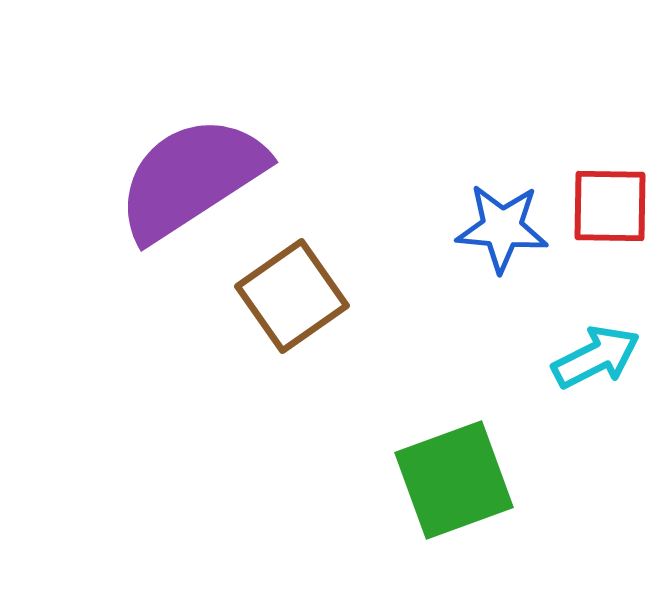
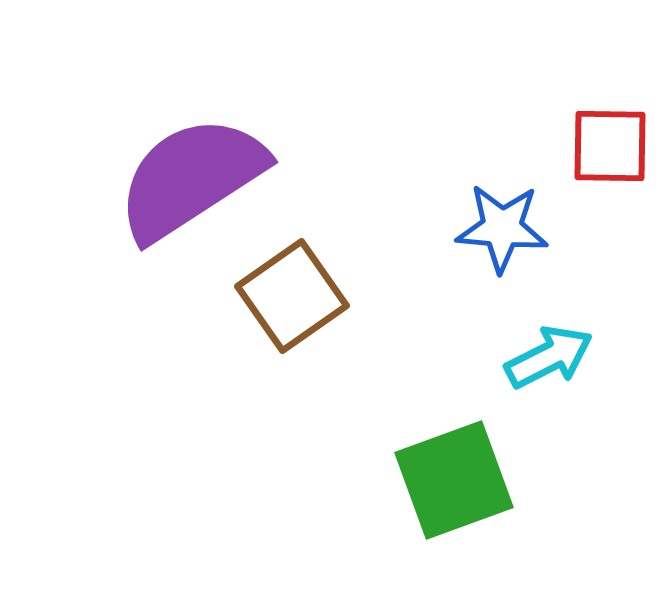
red square: moved 60 px up
cyan arrow: moved 47 px left
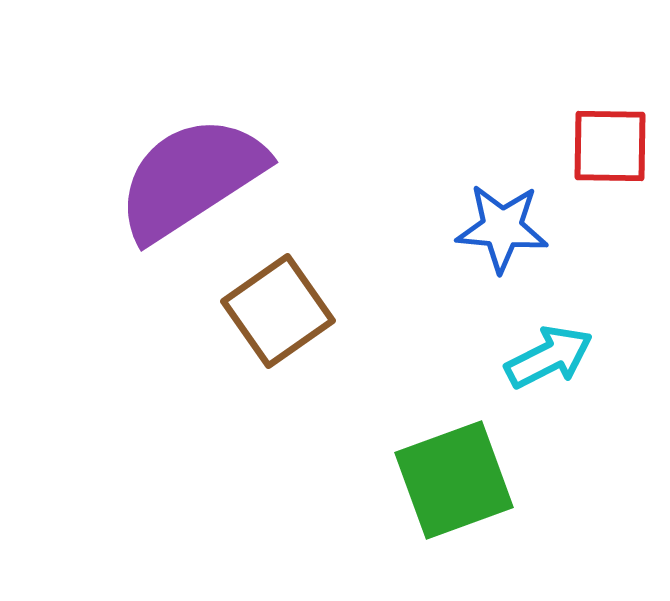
brown square: moved 14 px left, 15 px down
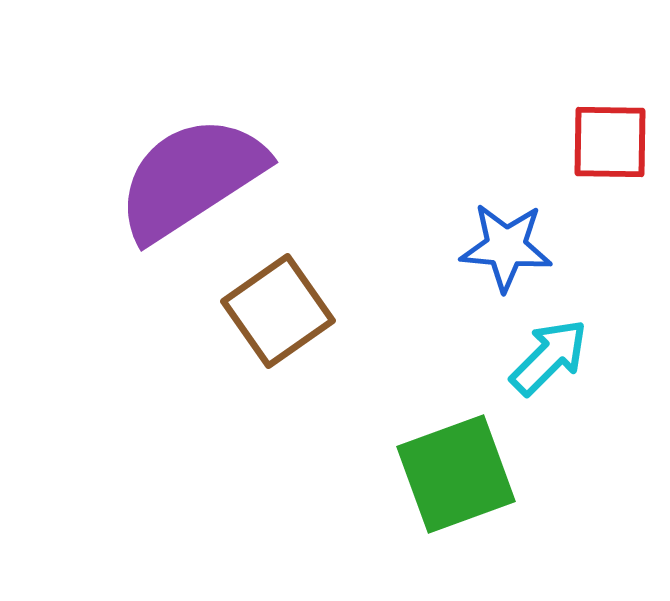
red square: moved 4 px up
blue star: moved 4 px right, 19 px down
cyan arrow: rotated 18 degrees counterclockwise
green square: moved 2 px right, 6 px up
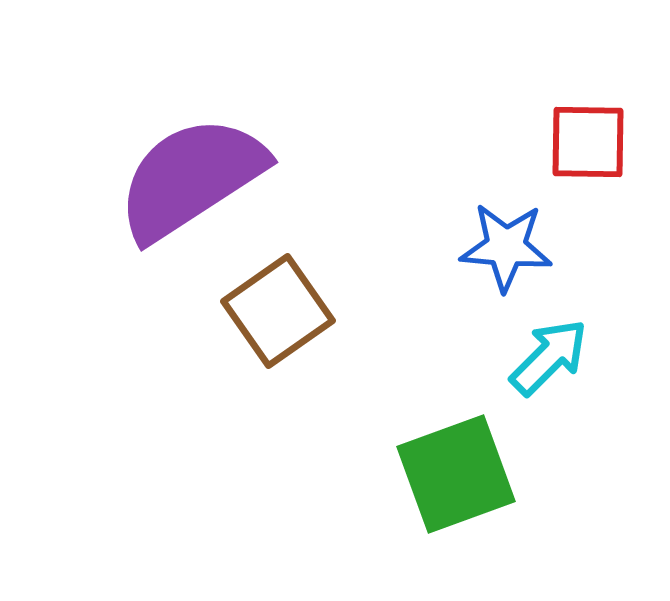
red square: moved 22 px left
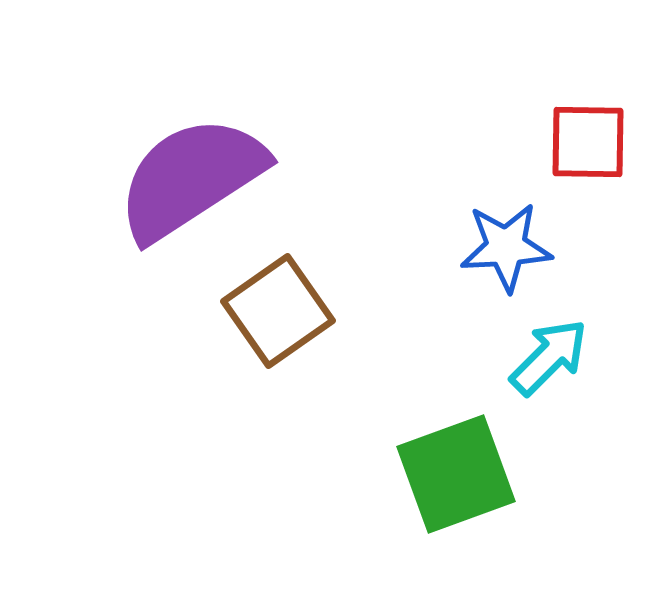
blue star: rotated 8 degrees counterclockwise
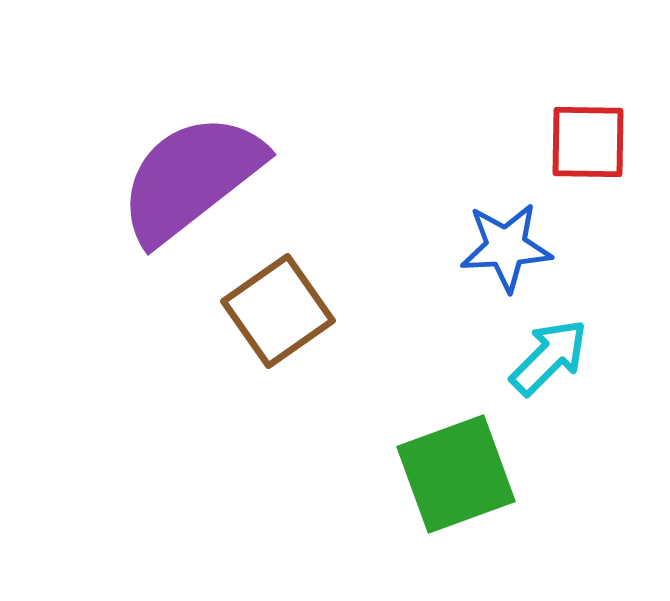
purple semicircle: rotated 5 degrees counterclockwise
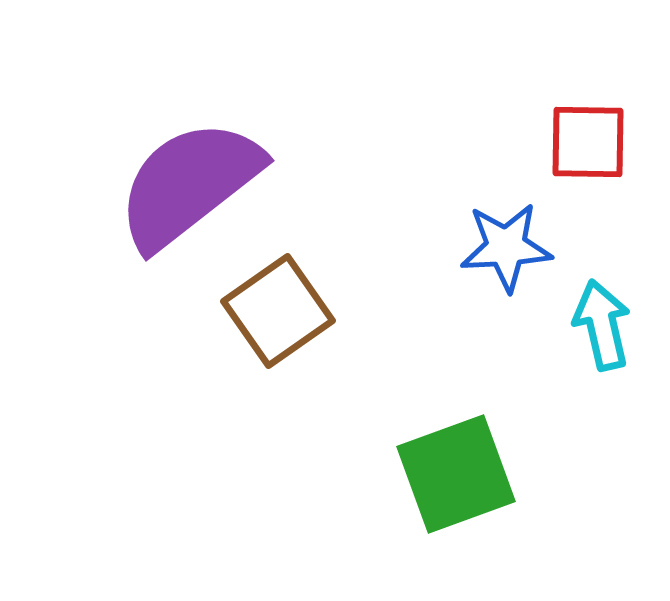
purple semicircle: moved 2 px left, 6 px down
cyan arrow: moved 53 px right, 32 px up; rotated 58 degrees counterclockwise
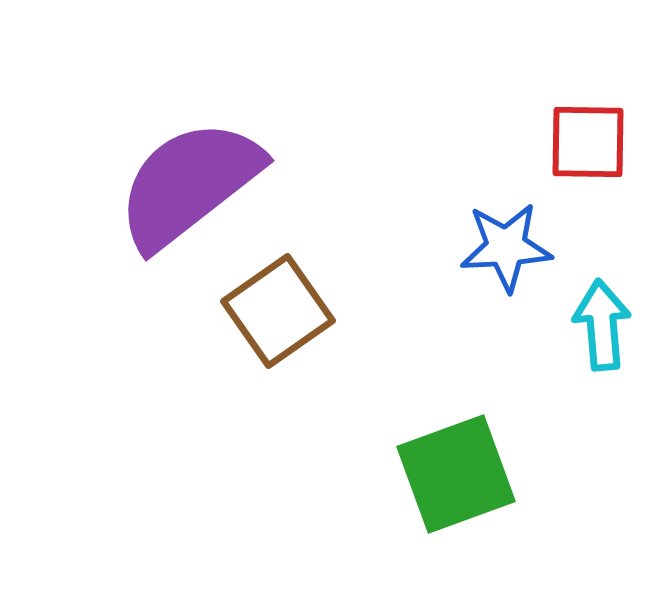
cyan arrow: rotated 8 degrees clockwise
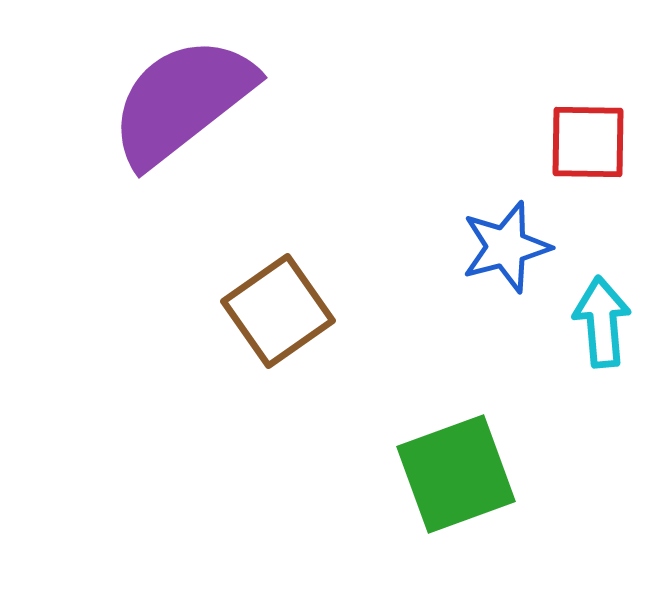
purple semicircle: moved 7 px left, 83 px up
blue star: rotated 12 degrees counterclockwise
cyan arrow: moved 3 px up
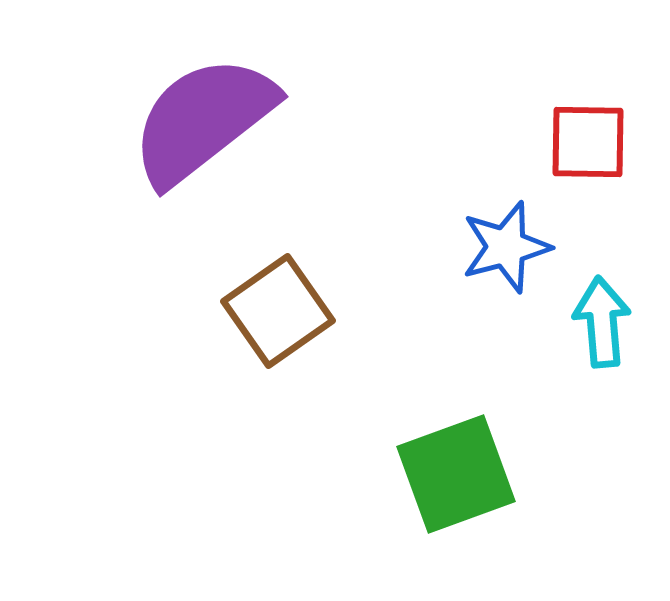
purple semicircle: moved 21 px right, 19 px down
